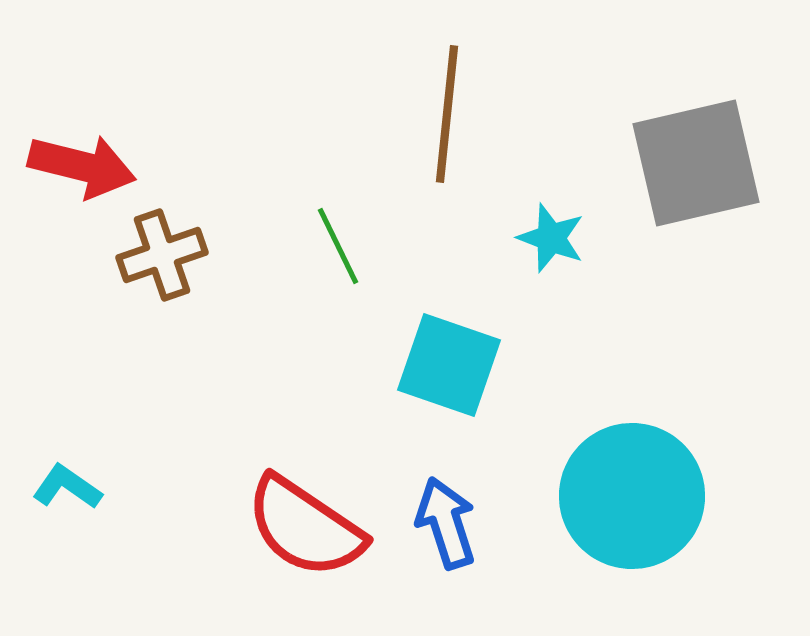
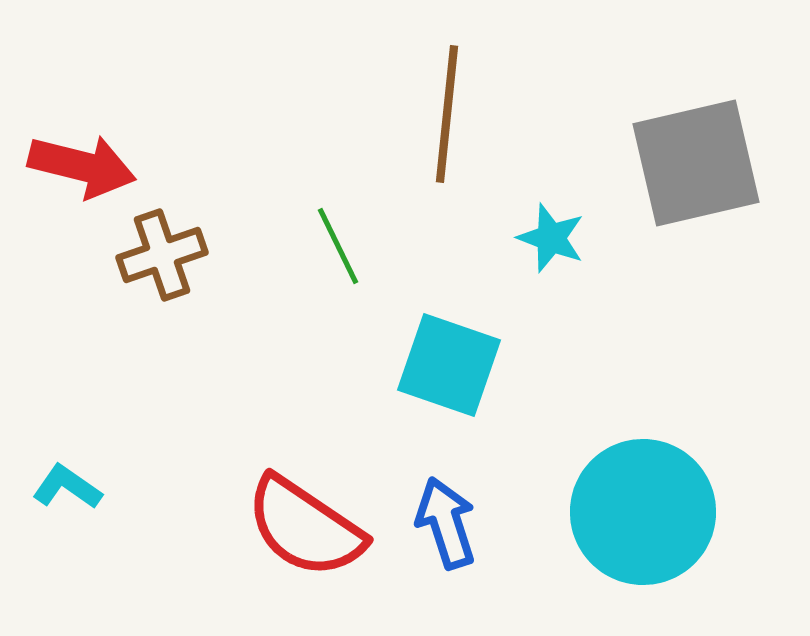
cyan circle: moved 11 px right, 16 px down
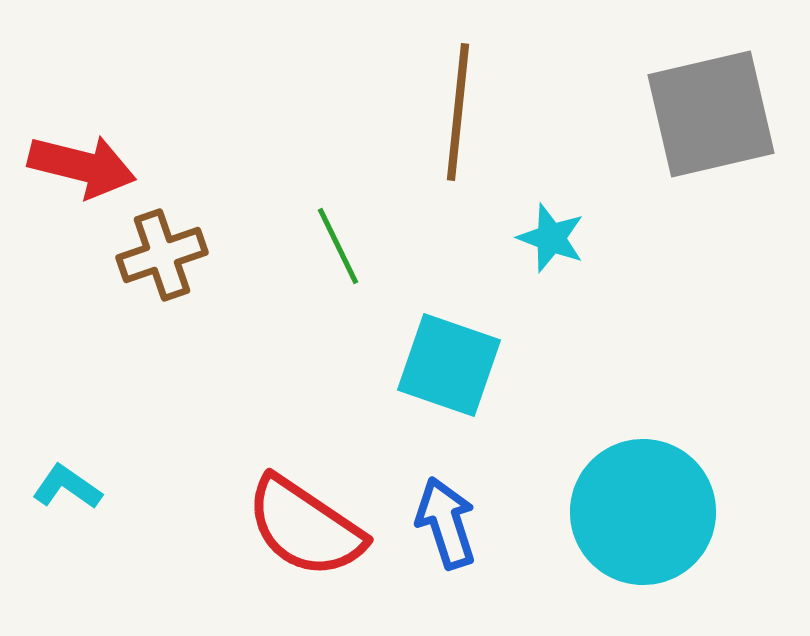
brown line: moved 11 px right, 2 px up
gray square: moved 15 px right, 49 px up
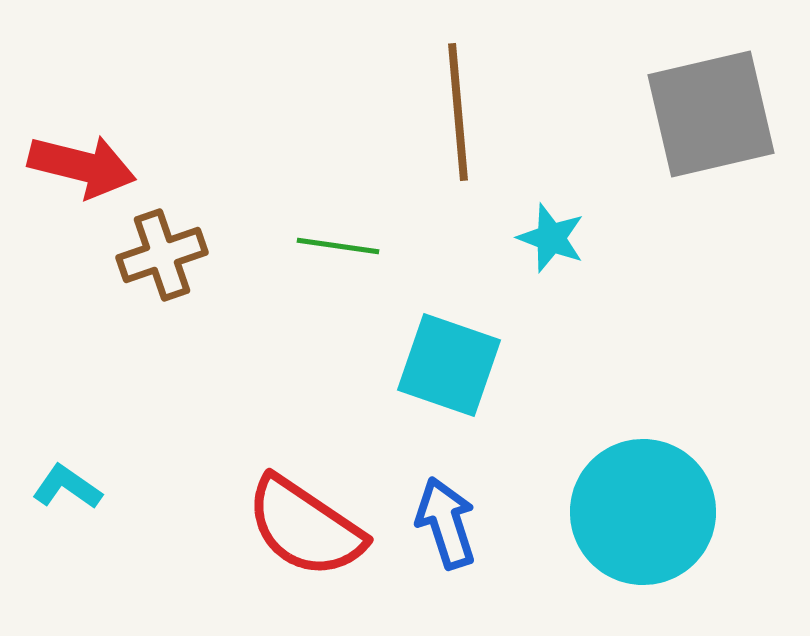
brown line: rotated 11 degrees counterclockwise
green line: rotated 56 degrees counterclockwise
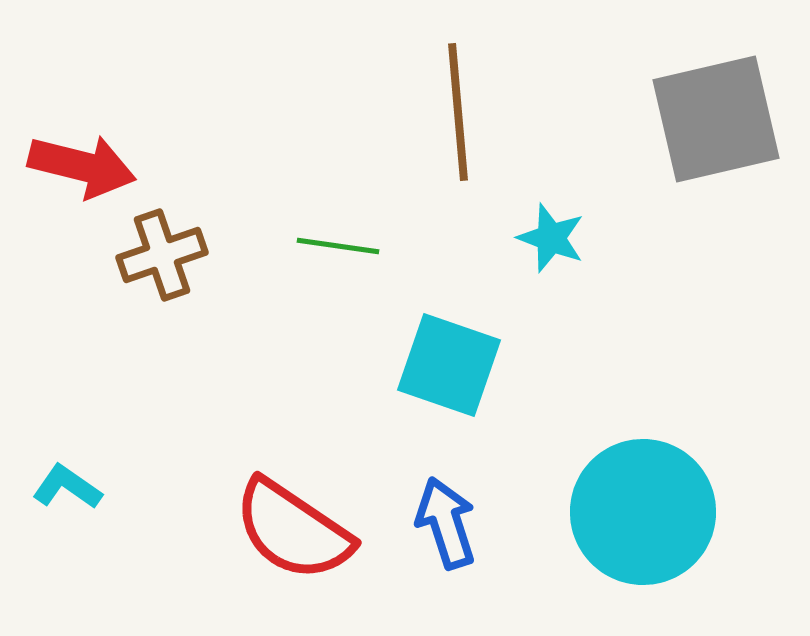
gray square: moved 5 px right, 5 px down
red semicircle: moved 12 px left, 3 px down
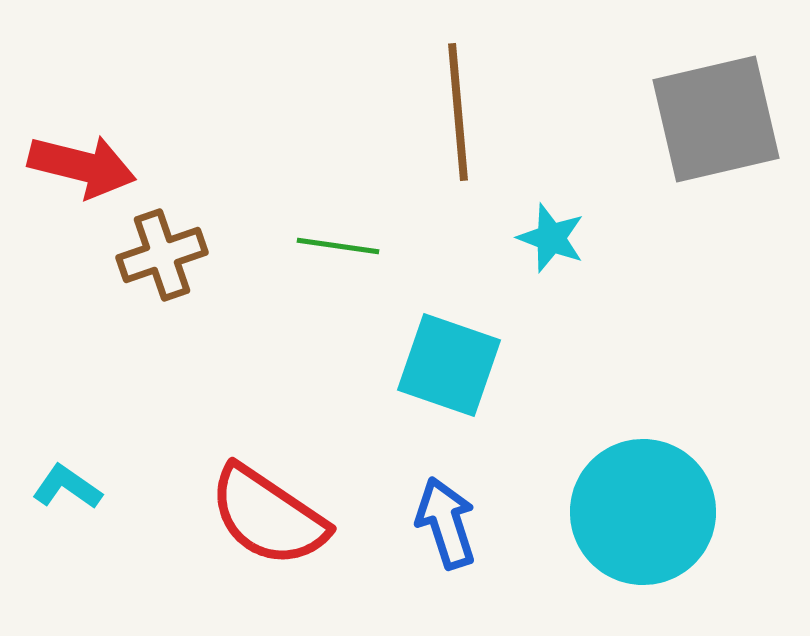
red semicircle: moved 25 px left, 14 px up
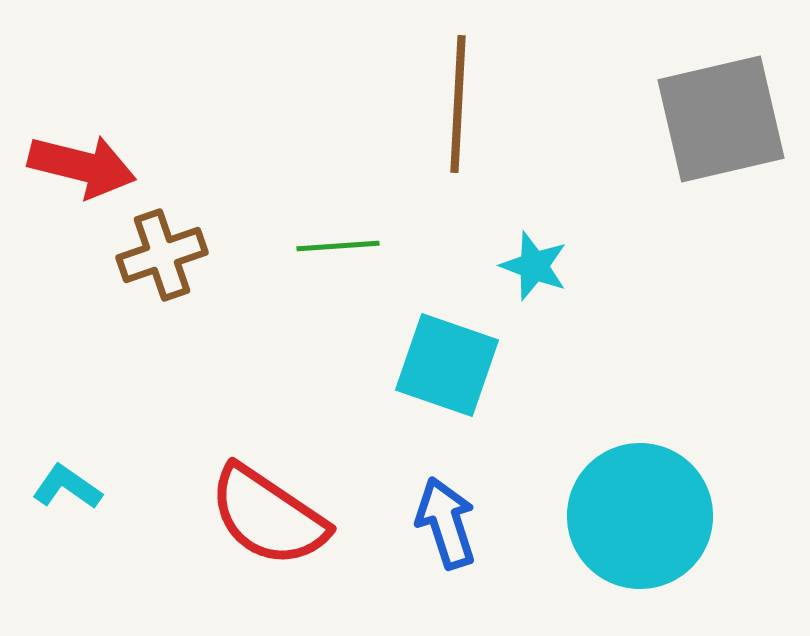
brown line: moved 8 px up; rotated 8 degrees clockwise
gray square: moved 5 px right
cyan star: moved 17 px left, 28 px down
green line: rotated 12 degrees counterclockwise
cyan square: moved 2 px left
cyan circle: moved 3 px left, 4 px down
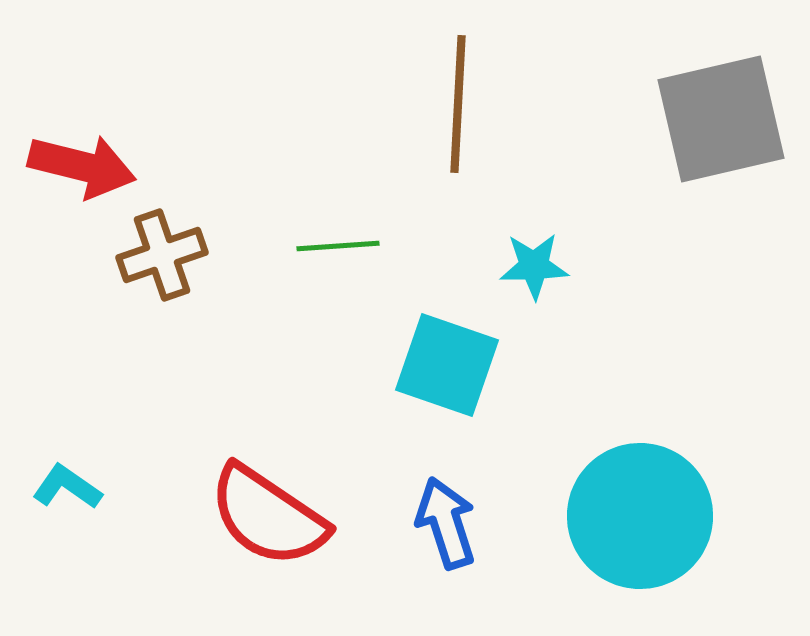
cyan star: rotated 22 degrees counterclockwise
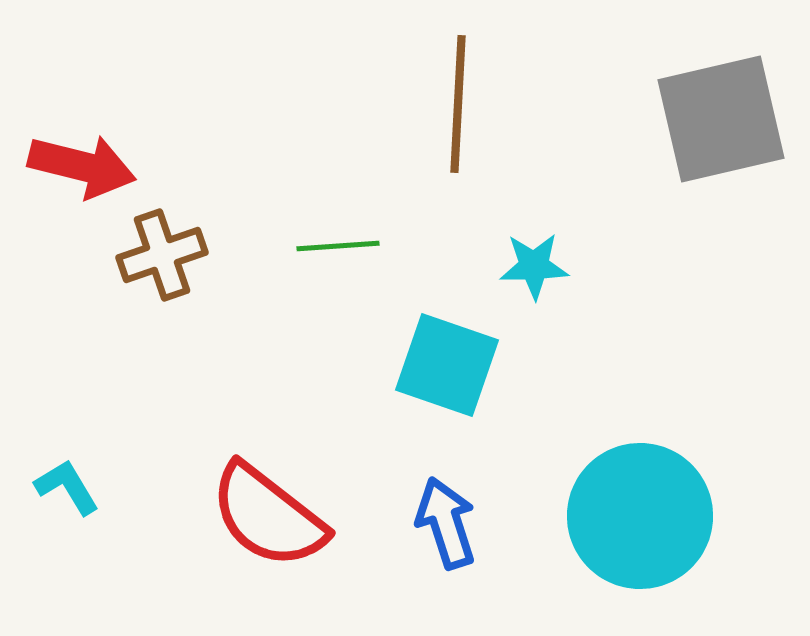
cyan L-shape: rotated 24 degrees clockwise
red semicircle: rotated 4 degrees clockwise
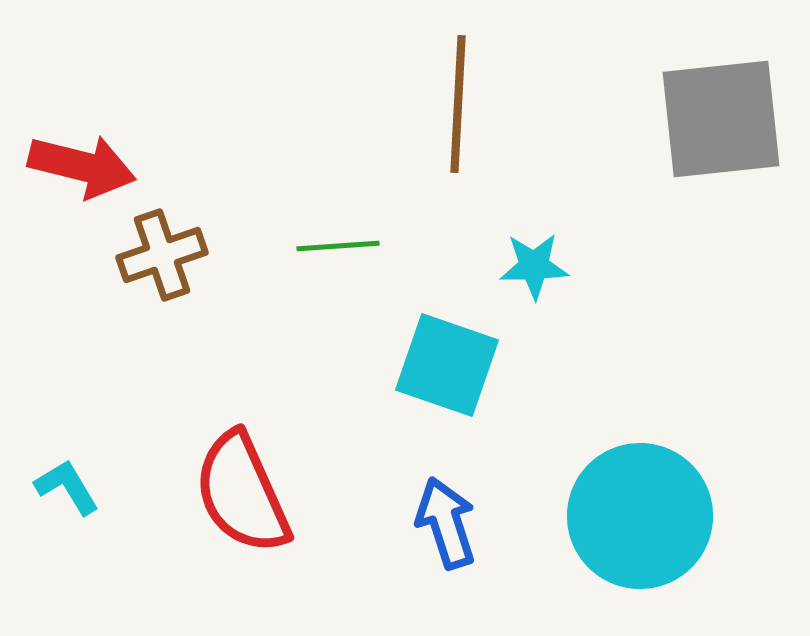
gray square: rotated 7 degrees clockwise
red semicircle: moved 26 px left, 23 px up; rotated 28 degrees clockwise
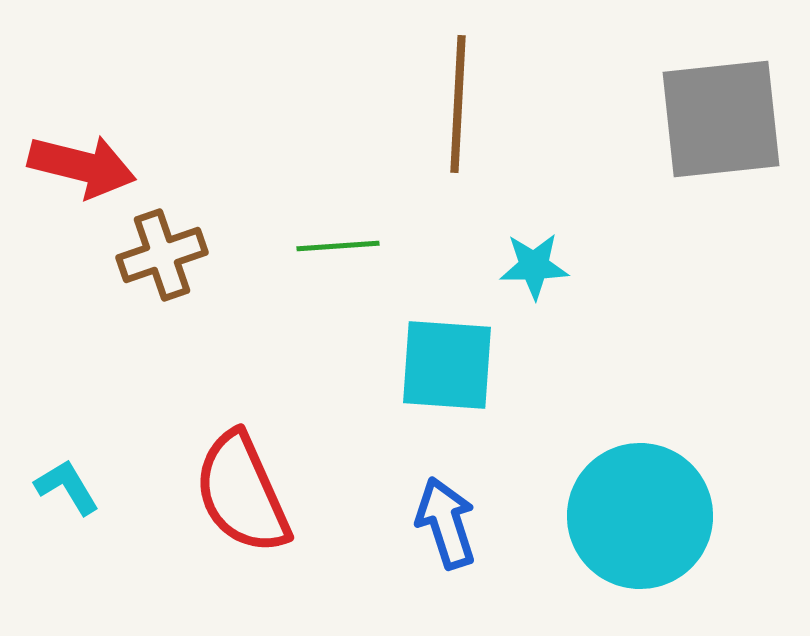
cyan square: rotated 15 degrees counterclockwise
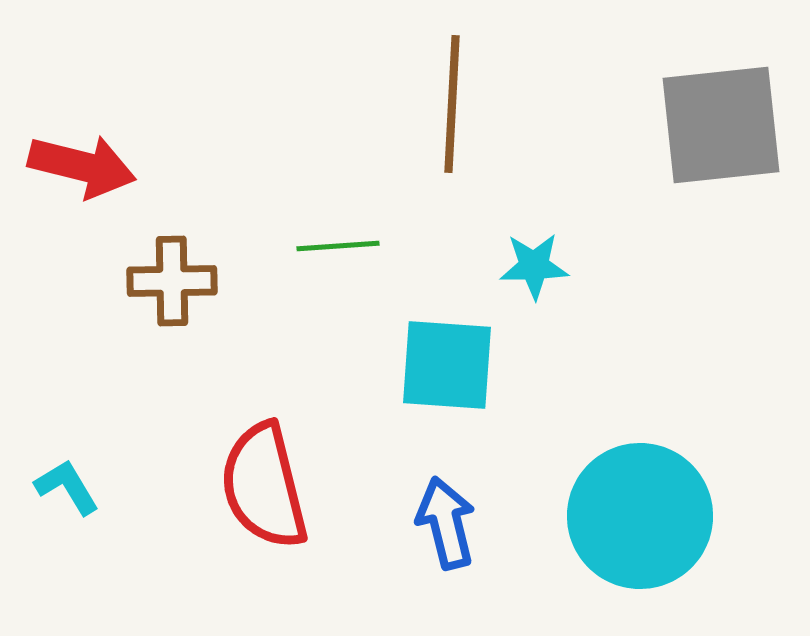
brown line: moved 6 px left
gray square: moved 6 px down
brown cross: moved 10 px right, 26 px down; rotated 18 degrees clockwise
red semicircle: moved 22 px right, 7 px up; rotated 10 degrees clockwise
blue arrow: rotated 4 degrees clockwise
